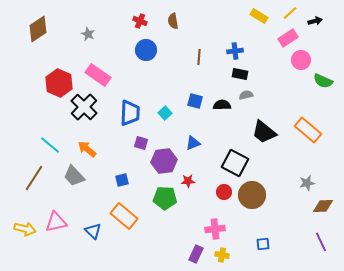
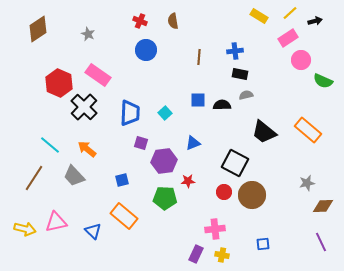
blue square at (195, 101): moved 3 px right, 1 px up; rotated 14 degrees counterclockwise
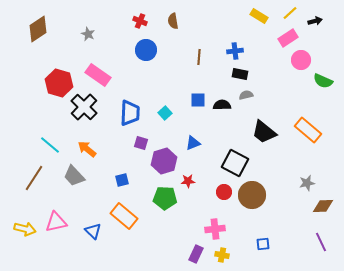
red hexagon at (59, 83): rotated 8 degrees counterclockwise
purple hexagon at (164, 161): rotated 10 degrees counterclockwise
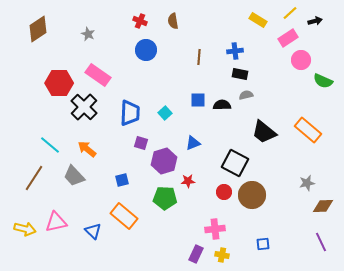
yellow rectangle at (259, 16): moved 1 px left, 4 px down
red hexagon at (59, 83): rotated 16 degrees counterclockwise
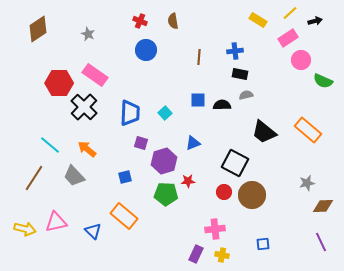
pink rectangle at (98, 75): moved 3 px left
blue square at (122, 180): moved 3 px right, 3 px up
green pentagon at (165, 198): moved 1 px right, 4 px up
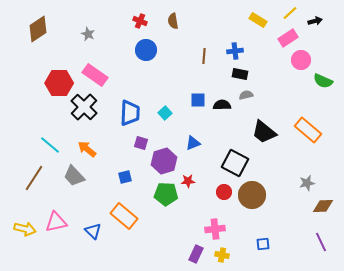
brown line at (199, 57): moved 5 px right, 1 px up
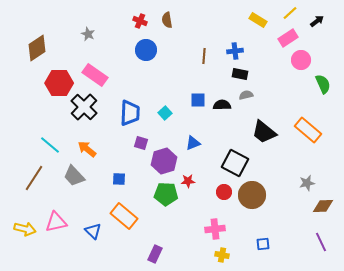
brown semicircle at (173, 21): moved 6 px left, 1 px up
black arrow at (315, 21): moved 2 px right; rotated 24 degrees counterclockwise
brown diamond at (38, 29): moved 1 px left, 19 px down
green semicircle at (323, 81): moved 3 px down; rotated 138 degrees counterclockwise
blue square at (125, 177): moved 6 px left, 2 px down; rotated 16 degrees clockwise
purple rectangle at (196, 254): moved 41 px left
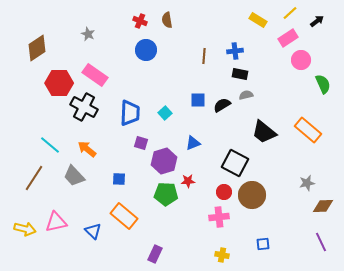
black semicircle at (222, 105): rotated 30 degrees counterclockwise
black cross at (84, 107): rotated 16 degrees counterclockwise
pink cross at (215, 229): moved 4 px right, 12 px up
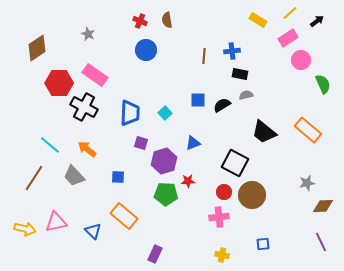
blue cross at (235, 51): moved 3 px left
blue square at (119, 179): moved 1 px left, 2 px up
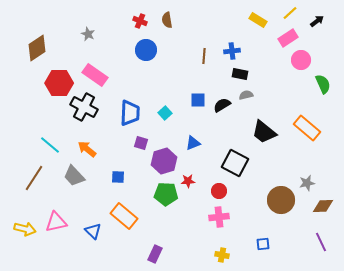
orange rectangle at (308, 130): moved 1 px left, 2 px up
red circle at (224, 192): moved 5 px left, 1 px up
brown circle at (252, 195): moved 29 px right, 5 px down
